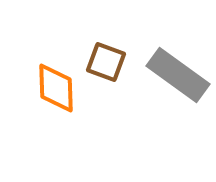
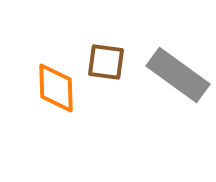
brown square: rotated 12 degrees counterclockwise
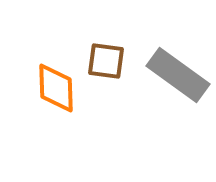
brown square: moved 1 px up
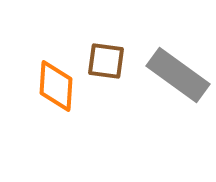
orange diamond: moved 2 px up; rotated 6 degrees clockwise
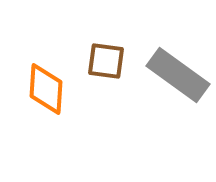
orange diamond: moved 10 px left, 3 px down
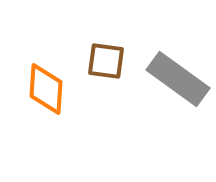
gray rectangle: moved 4 px down
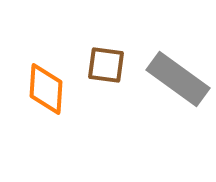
brown square: moved 4 px down
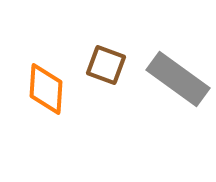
brown square: rotated 12 degrees clockwise
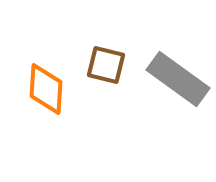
brown square: rotated 6 degrees counterclockwise
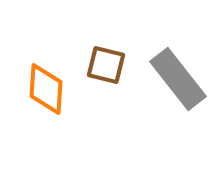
gray rectangle: rotated 16 degrees clockwise
